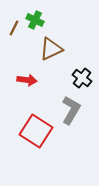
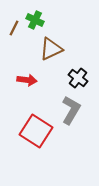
black cross: moved 4 px left
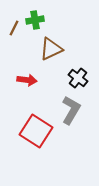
green cross: rotated 36 degrees counterclockwise
